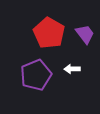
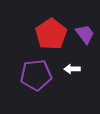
red pentagon: moved 2 px right, 1 px down; rotated 8 degrees clockwise
purple pentagon: rotated 16 degrees clockwise
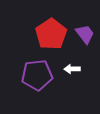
purple pentagon: moved 1 px right
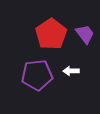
white arrow: moved 1 px left, 2 px down
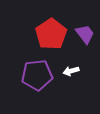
white arrow: rotated 14 degrees counterclockwise
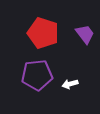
red pentagon: moved 8 px left, 1 px up; rotated 20 degrees counterclockwise
white arrow: moved 1 px left, 13 px down
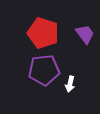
purple pentagon: moved 7 px right, 5 px up
white arrow: rotated 63 degrees counterclockwise
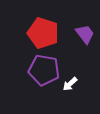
purple pentagon: rotated 16 degrees clockwise
white arrow: rotated 35 degrees clockwise
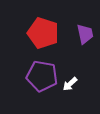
purple trapezoid: rotated 25 degrees clockwise
purple pentagon: moved 2 px left, 6 px down
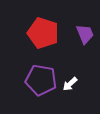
purple trapezoid: rotated 10 degrees counterclockwise
purple pentagon: moved 1 px left, 4 px down
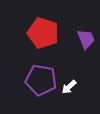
purple trapezoid: moved 1 px right, 5 px down
white arrow: moved 1 px left, 3 px down
